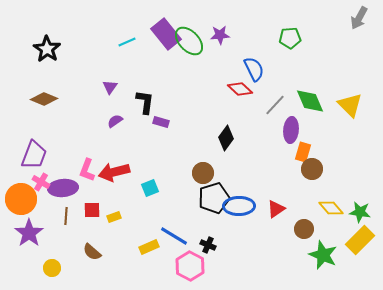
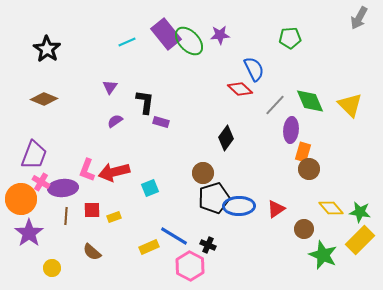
brown circle at (312, 169): moved 3 px left
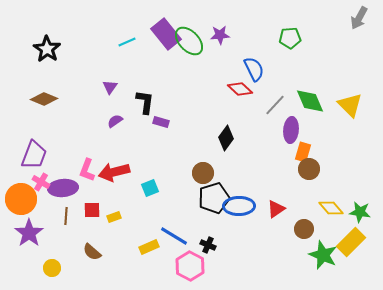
yellow rectangle at (360, 240): moved 9 px left, 2 px down
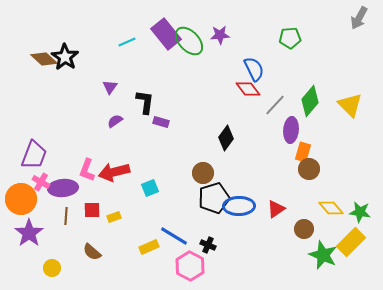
black star at (47, 49): moved 18 px right, 8 px down
red diamond at (240, 89): moved 8 px right; rotated 10 degrees clockwise
brown diamond at (44, 99): moved 40 px up; rotated 20 degrees clockwise
green diamond at (310, 101): rotated 64 degrees clockwise
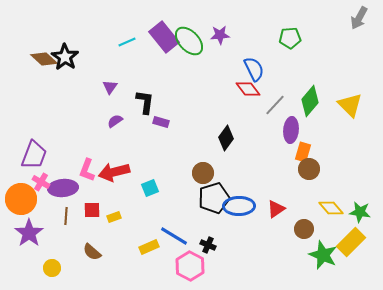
purple rectangle at (166, 34): moved 2 px left, 3 px down
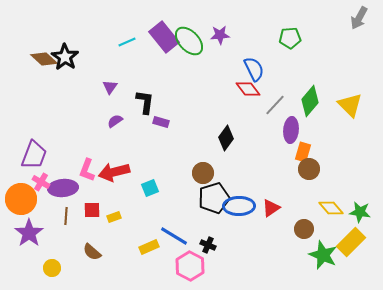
red triangle at (276, 209): moved 5 px left, 1 px up
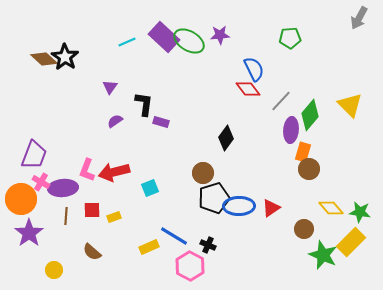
purple rectangle at (164, 37): rotated 8 degrees counterclockwise
green ellipse at (189, 41): rotated 16 degrees counterclockwise
green diamond at (310, 101): moved 14 px down
black L-shape at (145, 102): moved 1 px left, 2 px down
gray line at (275, 105): moved 6 px right, 4 px up
yellow circle at (52, 268): moved 2 px right, 2 px down
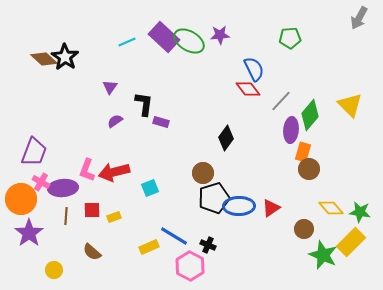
purple trapezoid at (34, 155): moved 3 px up
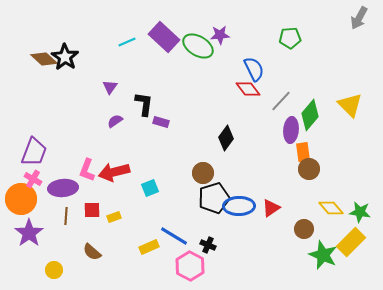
green ellipse at (189, 41): moved 9 px right, 5 px down
orange rectangle at (303, 152): rotated 24 degrees counterclockwise
pink cross at (41, 182): moved 8 px left, 3 px up
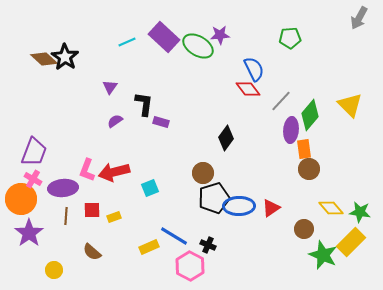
orange rectangle at (303, 152): moved 1 px right, 3 px up
